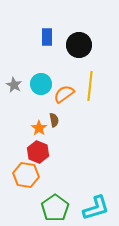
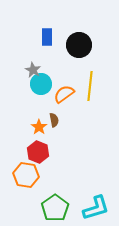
gray star: moved 19 px right, 15 px up
orange star: moved 1 px up
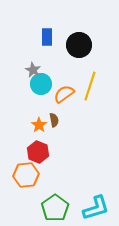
yellow line: rotated 12 degrees clockwise
orange star: moved 2 px up
orange hexagon: rotated 15 degrees counterclockwise
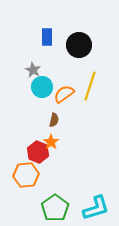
cyan circle: moved 1 px right, 3 px down
brown semicircle: rotated 24 degrees clockwise
orange star: moved 12 px right, 17 px down
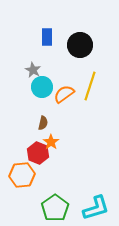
black circle: moved 1 px right
brown semicircle: moved 11 px left, 3 px down
red hexagon: moved 1 px down
orange hexagon: moved 4 px left
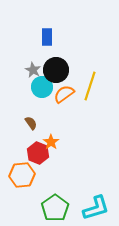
black circle: moved 24 px left, 25 px down
brown semicircle: moved 12 px left; rotated 48 degrees counterclockwise
